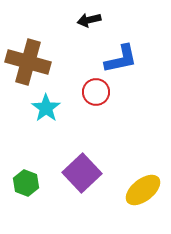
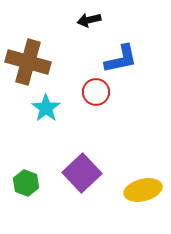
yellow ellipse: rotated 24 degrees clockwise
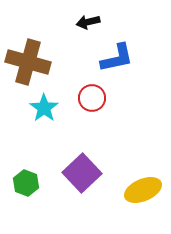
black arrow: moved 1 px left, 2 px down
blue L-shape: moved 4 px left, 1 px up
red circle: moved 4 px left, 6 px down
cyan star: moved 2 px left
yellow ellipse: rotated 9 degrees counterclockwise
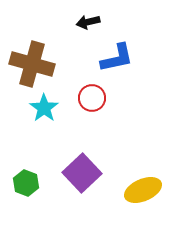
brown cross: moved 4 px right, 2 px down
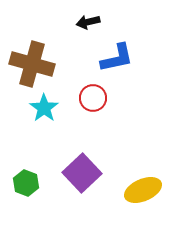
red circle: moved 1 px right
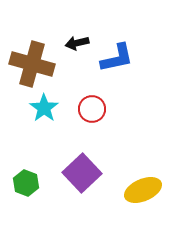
black arrow: moved 11 px left, 21 px down
red circle: moved 1 px left, 11 px down
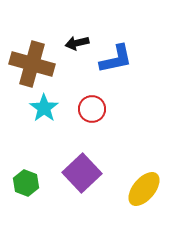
blue L-shape: moved 1 px left, 1 px down
yellow ellipse: moved 1 px right, 1 px up; rotated 27 degrees counterclockwise
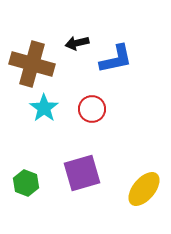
purple square: rotated 27 degrees clockwise
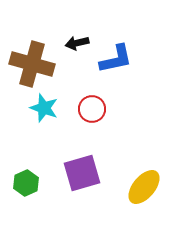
cyan star: rotated 16 degrees counterclockwise
green hexagon: rotated 15 degrees clockwise
yellow ellipse: moved 2 px up
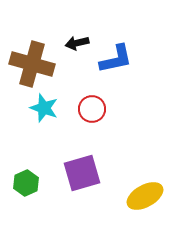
yellow ellipse: moved 1 px right, 9 px down; rotated 21 degrees clockwise
